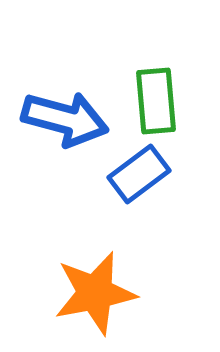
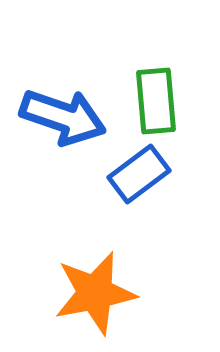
blue arrow: moved 2 px left, 2 px up; rotated 4 degrees clockwise
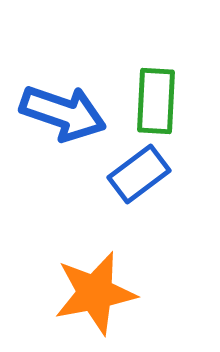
green rectangle: rotated 8 degrees clockwise
blue arrow: moved 4 px up
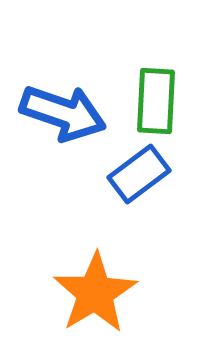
orange star: rotated 20 degrees counterclockwise
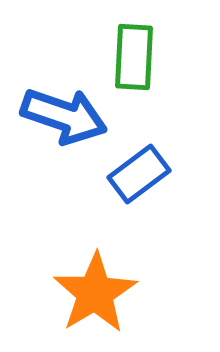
green rectangle: moved 22 px left, 44 px up
blue arrow: moved 1 px right, 3 px down
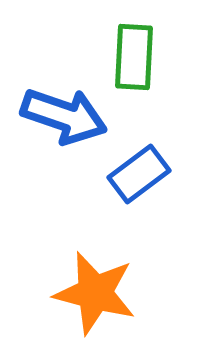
orange star: rotated 26 degrees counterclockwise
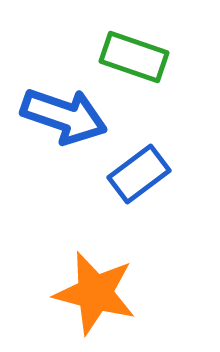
green rectangle: rotated 74 degrees counterclockwise
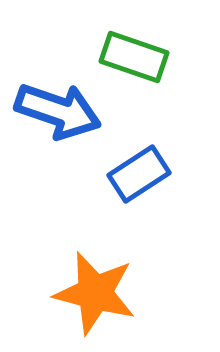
blue arrow: moved 6 px left, 5 px up
blue rectangle: rotated 4 degrees clockwise
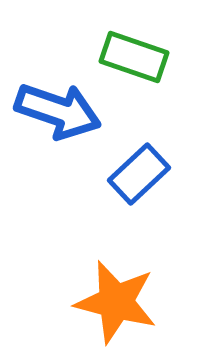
blue rectangle: rotated 10 degrees counterclockwise
orange star: moved 21 px right, 9 px down
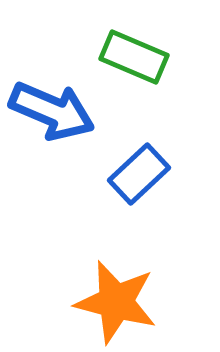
green rectangle: rotated 4 degrees clockwise
blue arrow: moved 6 px left; rotated 4 degrees clockwise
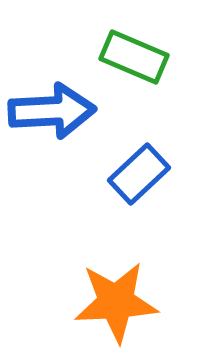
blue arrow: rotated 26 degrees counterclockwise
orange star: rotated 18 degrees counterclockwise
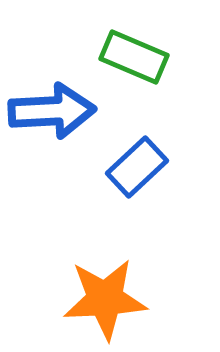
blue rectangle: moved 2 px left, 7 px up
orange star: moved 11 px left, 3 px up
